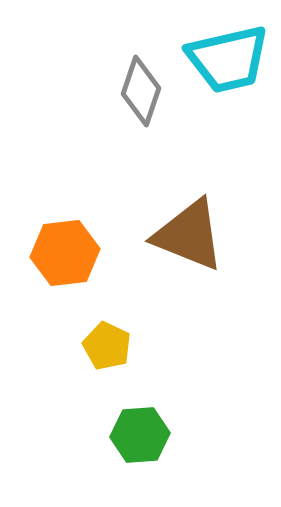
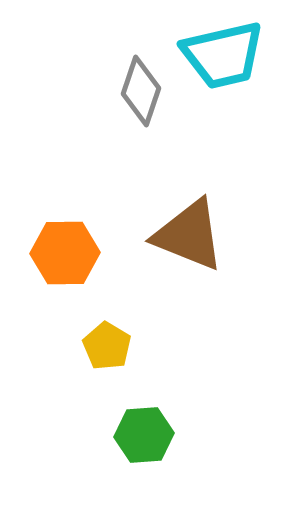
cyan trapezoid: moved 5 px left, 4 px up
orange hexagon: rotated 6 degrees clockwise
yellow pentagon: rotated 6 degrees clockwise
green hexagon: moved 4 px right
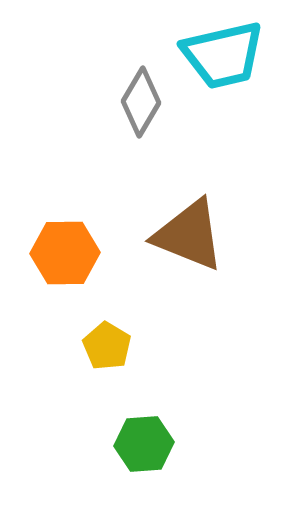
gray diamond: moved 11 px down; rotated 12 degrees clockwise
green hexagon: moved 9 px down
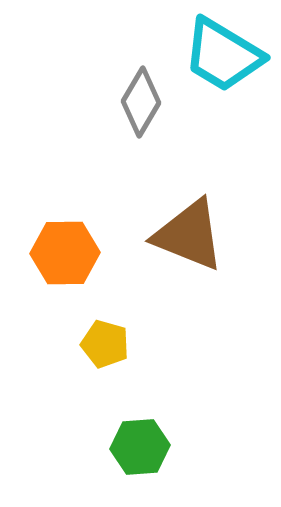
cyan trapezoid: rotated 44 degrees clockwise
yellow pentagon: moved 2 px left, 2 px up; rotated 15 degrees counterclockwise
green hexagon: moved 4 px left, 3 px down
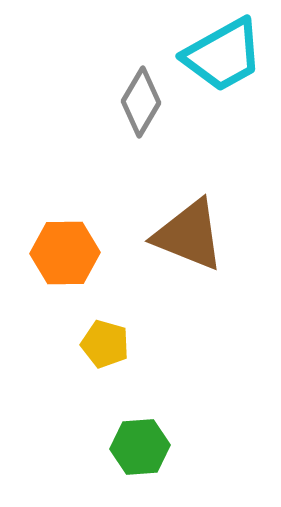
cyan trapezoid: rotated 60 degrees counterclockwise
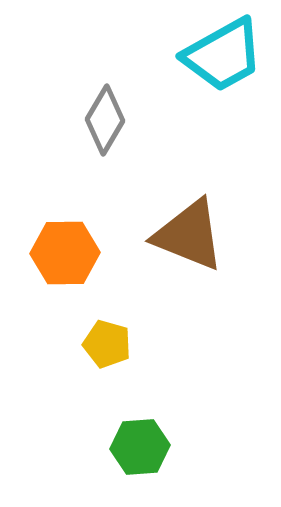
gray diamond: moved 36 px left, 18 px down
yellow pentagon: moved 2 px right
